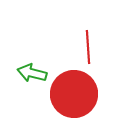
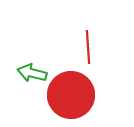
red circle: moved 3 px left, 1 px down
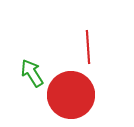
green arrow: rotated 44 degrees clockwise
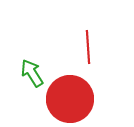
red circle: moved 1 px left, 4 px down
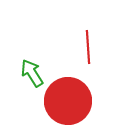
red circle: moved 2 px left, 2 px down
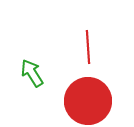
red circle: moved 20 px right
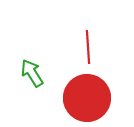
red circle: moved 1 px left, 3 px up
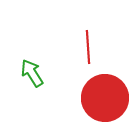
red circle: moved 18 px right
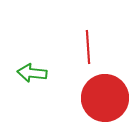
green arrow: rotated 52 degrees counterclockwise
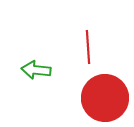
green arrow: moved 4 px right, 3 px up
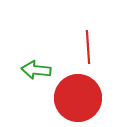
red circle: moved 27 px left
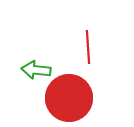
red circle: moved 9 px left
